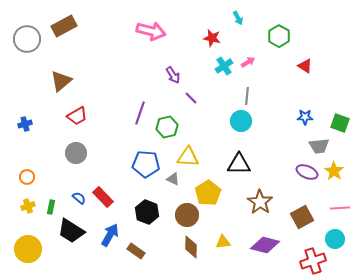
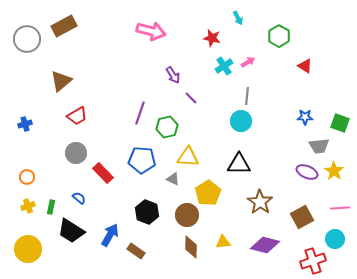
blue pentagon at (146, 164): moved 4 px left, 4 px up
red rectangle at (103, 197): moved 24 px up
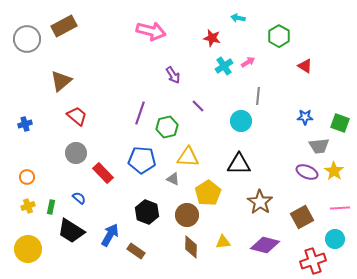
cyan arrow at (238, 18): rotated 128 degrees clockwise
gray line at (247, 96): moved 11 px right
purple line at (191, 98): moved 7 px right, 8 px down
red trapezoid at (77, 116): rotated 110 degrees counterclockwise
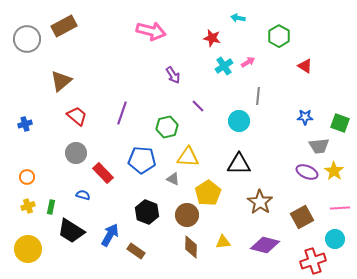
purple line at (140, 113): moved 18 px left
cyan circle at (241, 121): moved 2 px left
blue semicircle at (79, 198): moved 4 px right, 3 px up; rotated 24 degrees counterclockwise
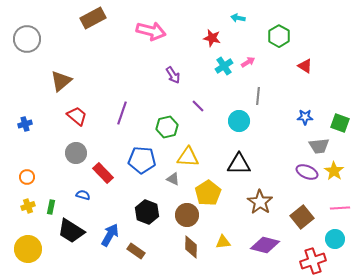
brown rectangle at (64, 26): moved 29 px right, 8 px up
brown square at (302, 217): rotated 10 degrees counterclockwise
